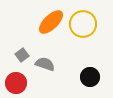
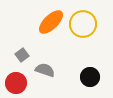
gray semicircle: moved 6 px down
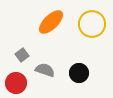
yellow circle: moved 9 px right
black circle: moved 11 px left, 4 px up
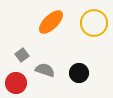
yellow circle: moved 2 px right, 1 px up
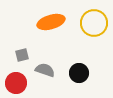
orange ellipse: rotated 28 degrees clockwise
gray square: rotated 24 degrees clockwise
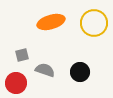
black circle: moved 1 px right, 1 px up
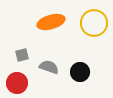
gray semicircle: moved 4 px right, 3 px up
red circle: moved 1 px right
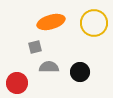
gray square: moved 13 px right, 8 px up
gray semicircle: rotated 18 degrees counterclockwise
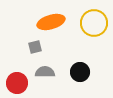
gray semicircle: moved 4 px left, 5 px down
